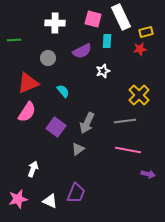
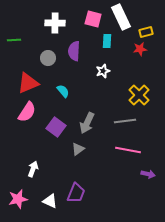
purple semicircle: moved 8 px left; rotated 120 degrees clockwise
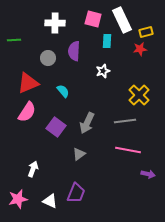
white rectangle: moved 1 px right, 3 px down
gray triangle: moved 1 px right, 5 px down
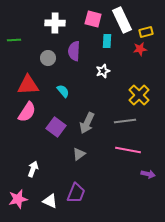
red triangle: moved 2 px down; rotated 20 degrees clockwise
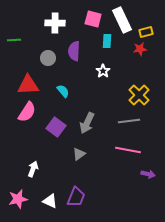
white star: rotated 16 degrees counterclockwise
gray line: moved 4 px right
purple trapezoid: moved 4 px down
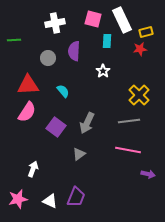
white cross: rotated 12 degrees counterclockwise
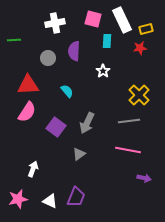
yellow rectangle: moved 3 px up
red star: moved 1 px up
cyan semicircle: moved 4 px right
purple arrow: moved 4 px left, 4 px down
